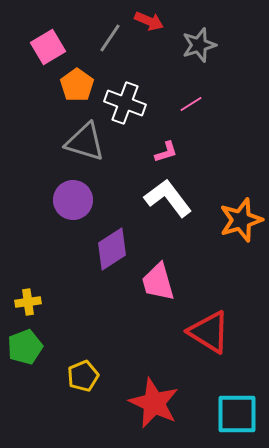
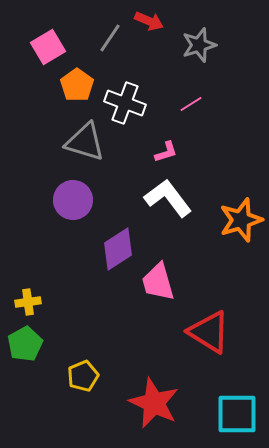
purple diamond: moved 6 px right
green pentagon: moved 3 px up; rotated 8 degrees counterclockwise
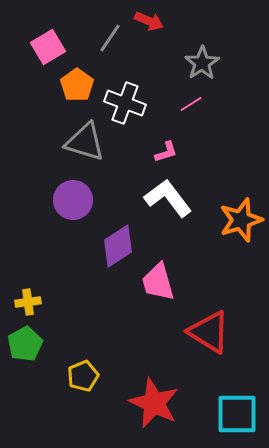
gray star: moved 3 px right, 18 px down; rotated 16 degrees counterclockwise
purple diamond: moved 3 px up
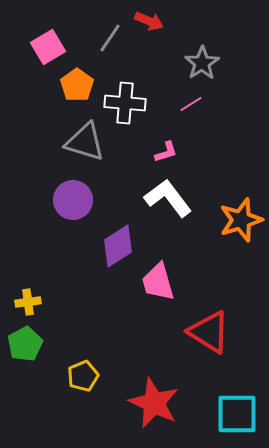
white cross: rotated 15 degrees counterclockwise
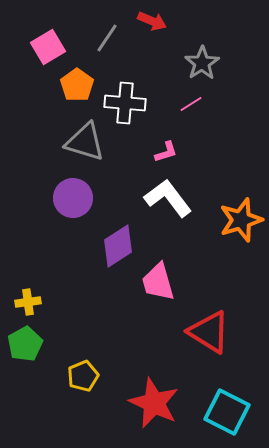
red arrow: moved 3 px right
gray line: moved 3 px left
purple circle: moved 2 px up
cyan square: moved 10 px left, 2 px up; rotated 27 degrees clockwise
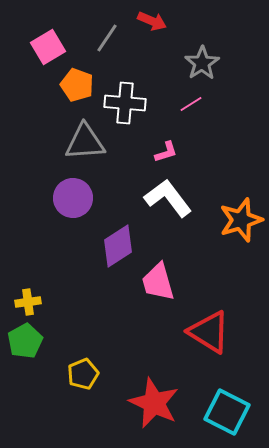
orange pentagon: rotated 16 degrees counterclockwise
gray triangle: rotated 21 degrees counterclockwise
green pentagon: moved 3 px up
yellow pentagon: moved 2 px up
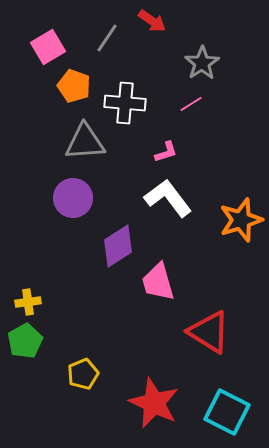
red arrow: rotated 12 degrees clockwise
orange pentagon: moved 3 px left, 1 px down
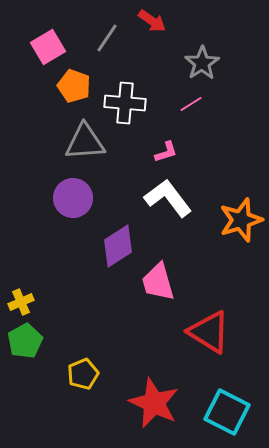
yellow cross: moved 7 px left; rotated 15 degrees counterclockwise
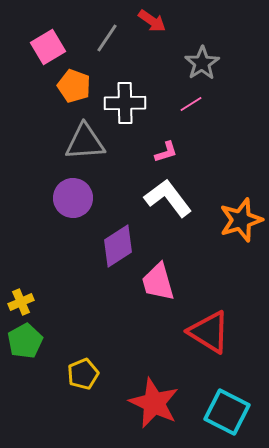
white cross: rotated 6 degrees counterclockwise
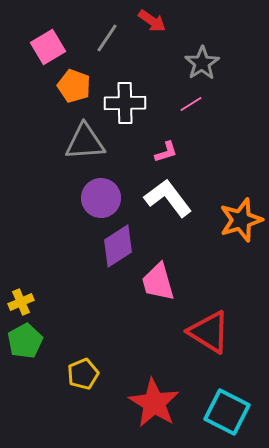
purple circle: moved 28 px right
red star: rotated 6 degrees clockwise
